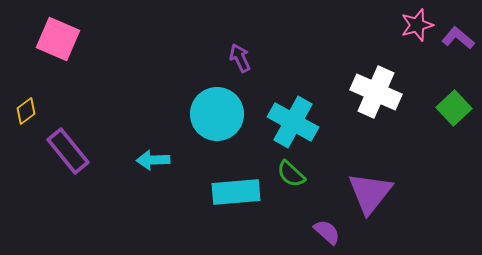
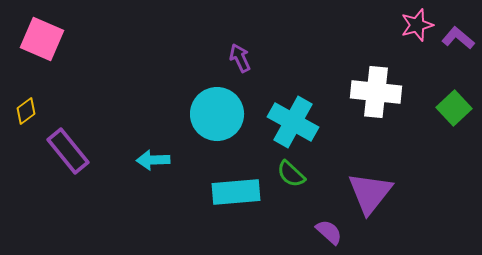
pink square: moved 16 px left
white cross: rotated 18 degrees counterclockwise
purple semicircle: moved 2 px right
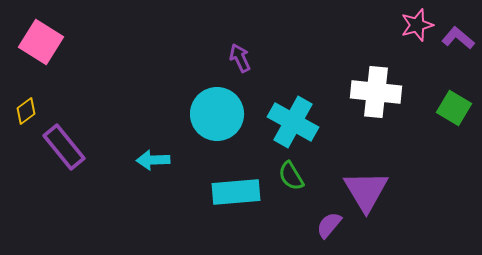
pink square: moved 1 px left, 3 px down; rotated 9 degrees clockwise
green square: rotated 16 degrees counterclockwise
purple rectangle: moved 4 px left, 4 px up
green semicircle: moved 2 px down; rotated 16 degrees clockwise
purple triangle: moved 4 px left, 2 px up; rotated 9 degrees counterclockwise
purple semicircle: moved 7 px up; rotated 92 degrees counterclockwise
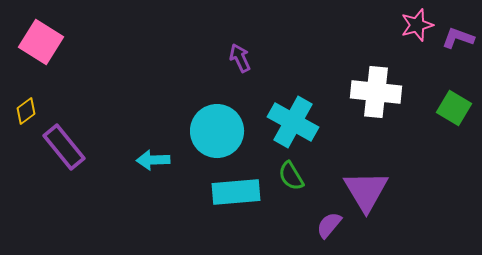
purple L-shape: rotated 20 degrees counterclockwise
cyan circle: moved 17 px down
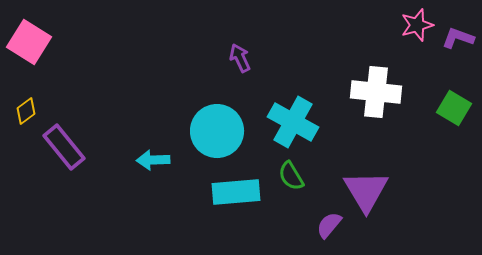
pink square: moved 12 px left
